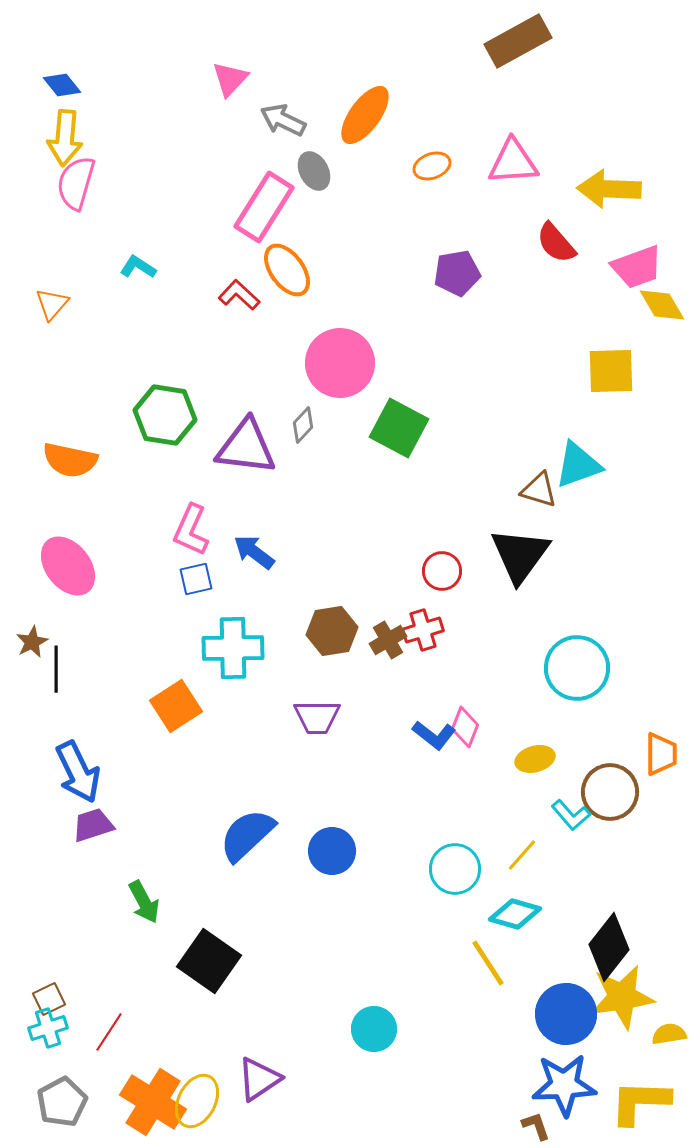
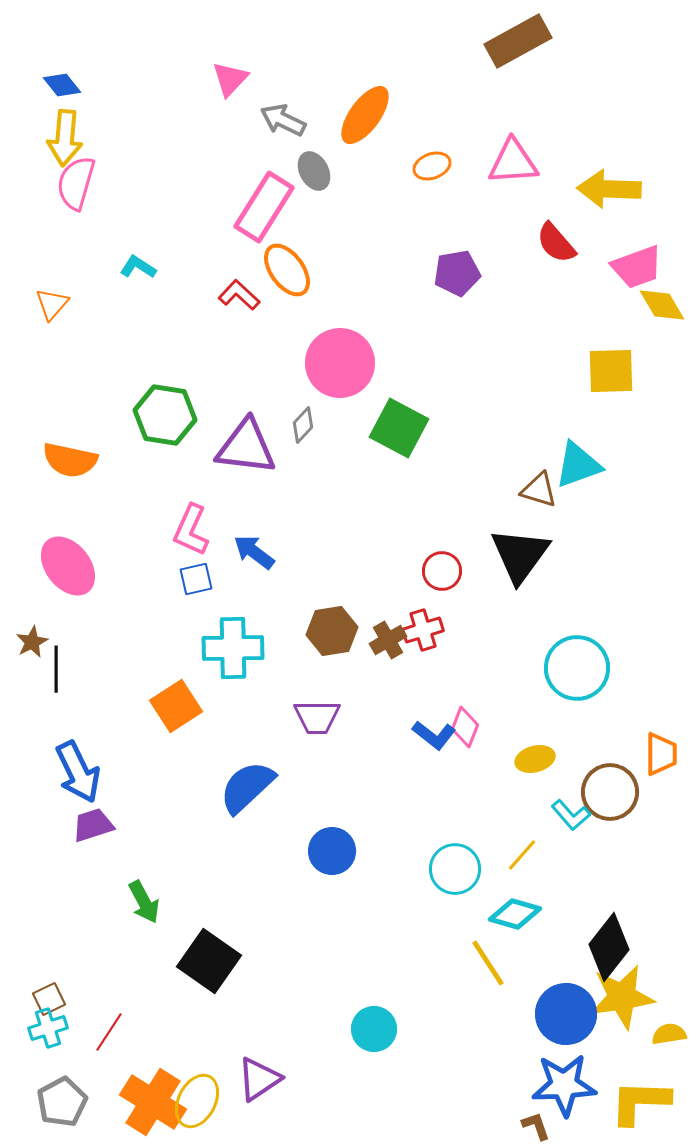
blue semicircle at (247, 835): moved 48 px up
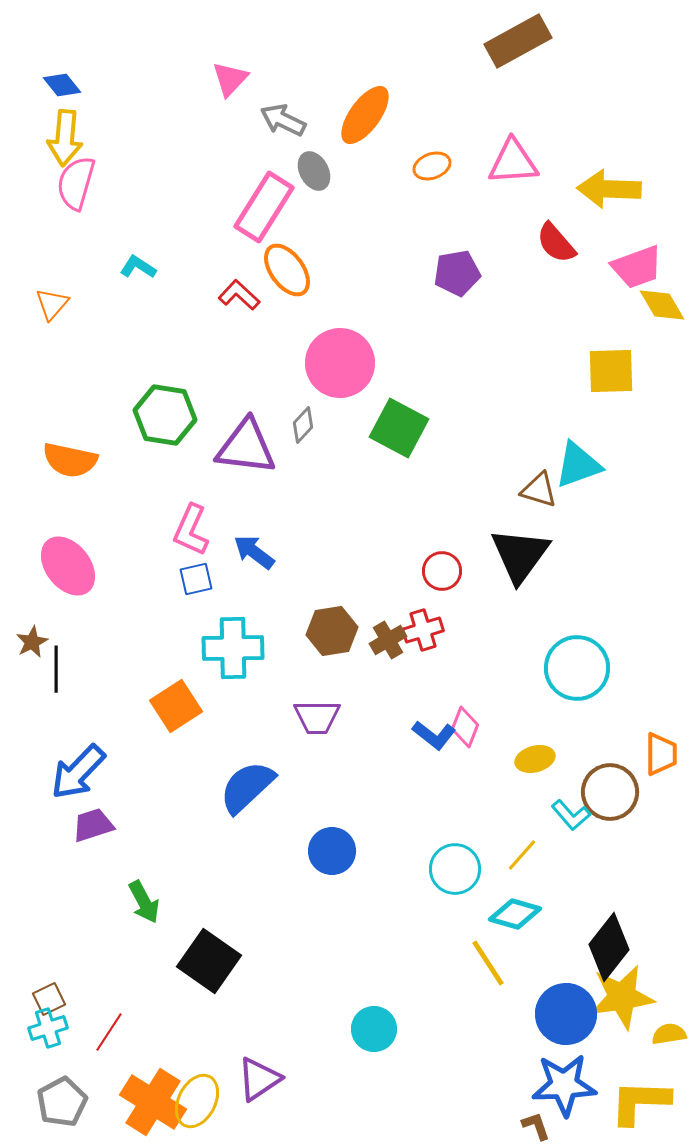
blue arrow at (78, 772): rotated 70 degrees clockwise
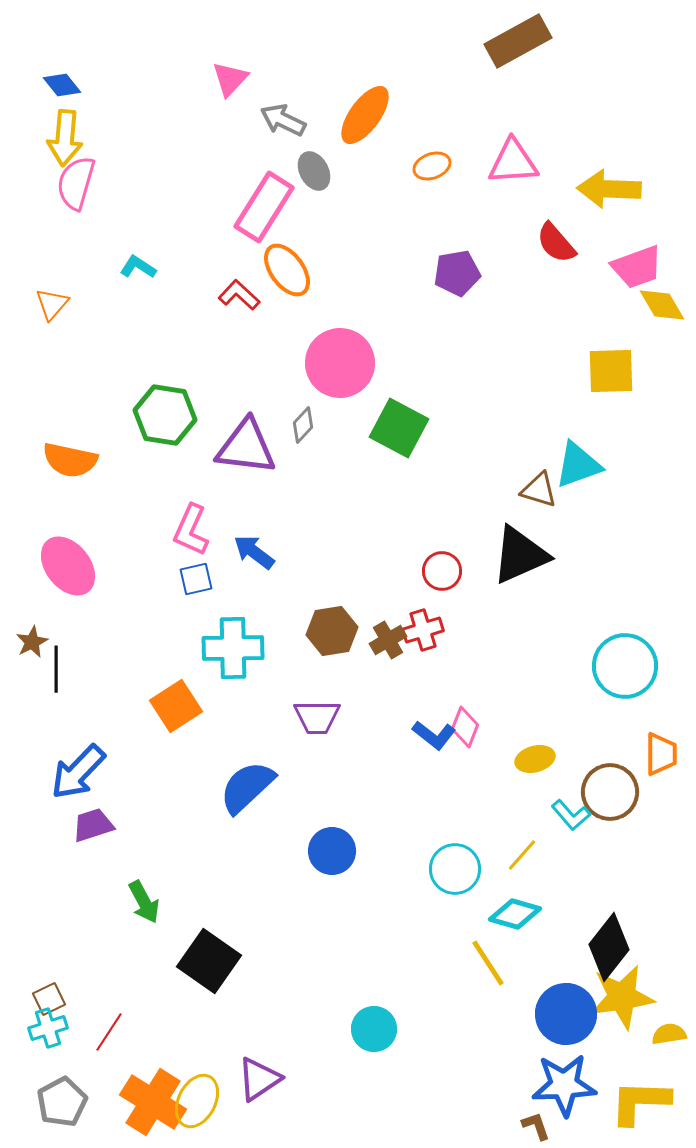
black triangle at (520, 555): rotated 30 degrees clockwise
cyan circle at (577, 668): moved 48 px right, 2 px up
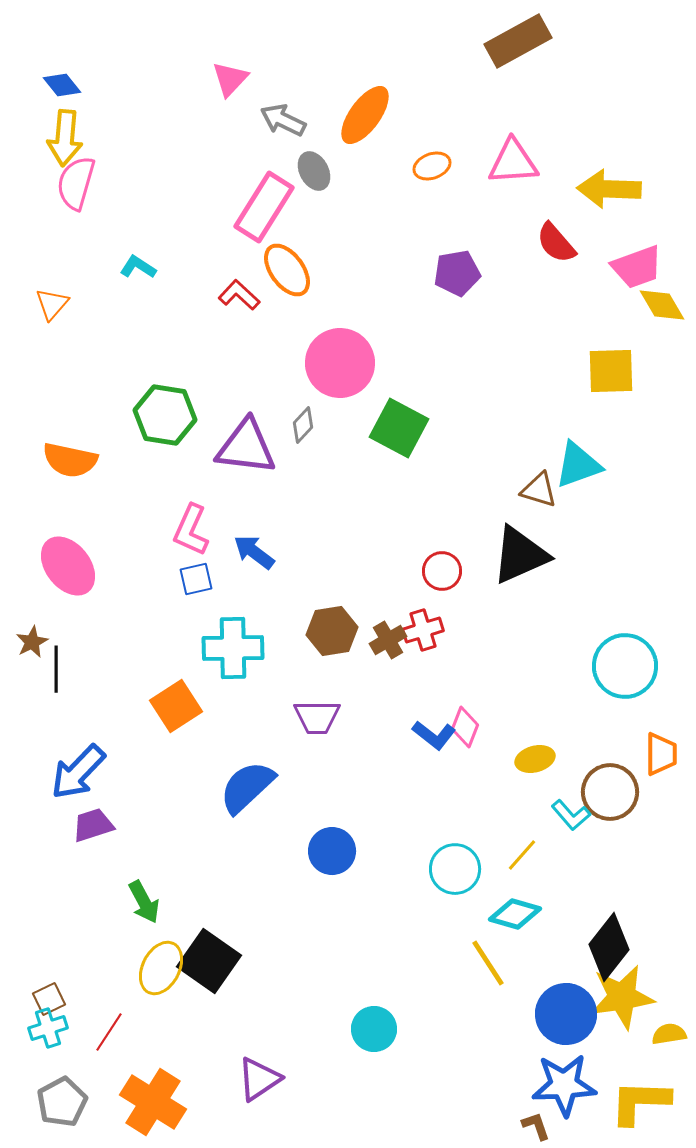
yellow ellipse at (197, 1101): moved 36 px left, 133 px up
